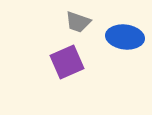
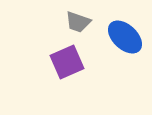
blue ellipse: rotated 36 degrees clockwise
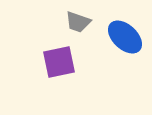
purple square: moved 8 px left; rotated 12 degrees clockwise
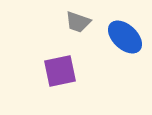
purple square: moved 1 px right, 9 px down
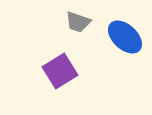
purple square: rotated 20 degrees counterclockwise
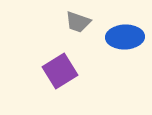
blue ellipse: rotated 45 degrees counterclockwise
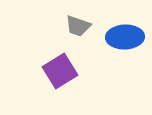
gray trapezoid: moved 4 px down
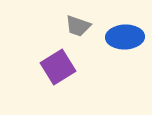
purple square: moved 2 px left, 4 px up
